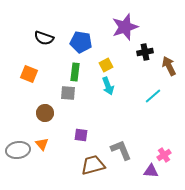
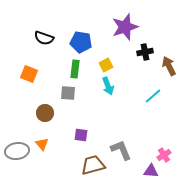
green rectangle: moved 3 px up
gray ellipse: moved 1 px left, 1 px down
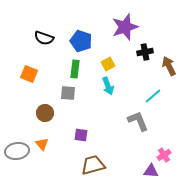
blue pentagon: moved 1 px up; rotated 10 degrees clockwise
yellow square: moved 2 px right, 1 px up
gray L-shape: moved 17 px right, 29 px up
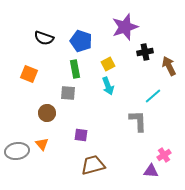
green rectangle: rotated 18 degrees counterclockwise
brown circle: moved 2 px right
gray L-shape: rotated 20 degrees clockwise
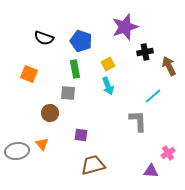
brown circle: moved 3 px right
pink cross: moved 4 px right, 2 px up
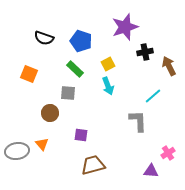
green rectangle: rotated 36 degrees counterclockwise
